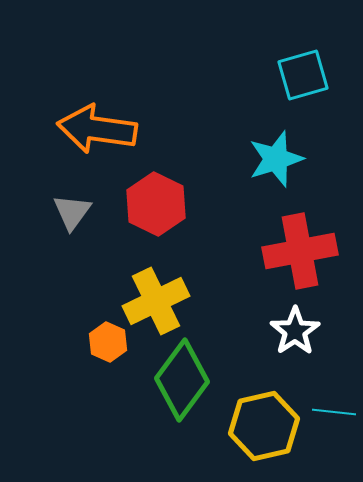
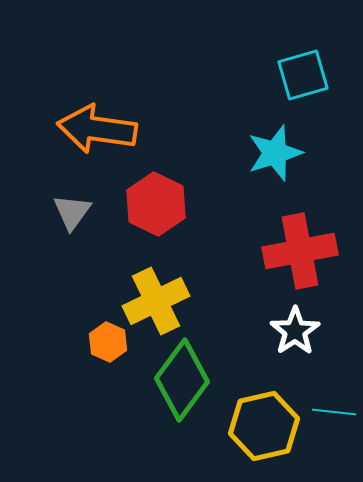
cyan star: moved 1 px left, 6 px up
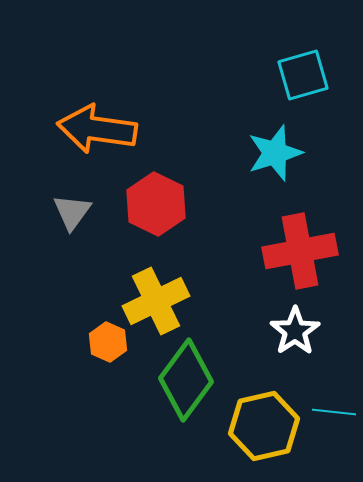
green diamond: moved 4 px right
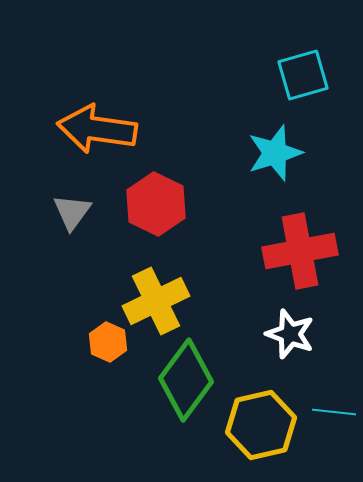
white star: moved 5 px left, 3 px down; rotated 18 degrees counterclockwise
yellow hexagon: moved 3 px left, 1 px up
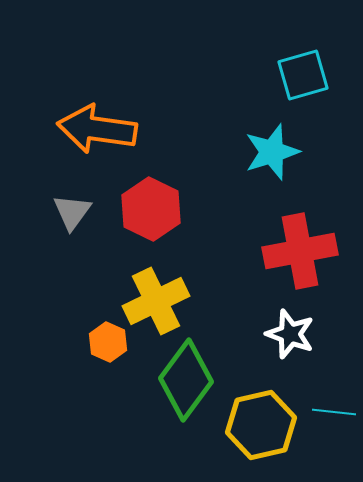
cyan star: moved 3 px left, 1 px up
red hexagon: moved 5 px left, 5 px down
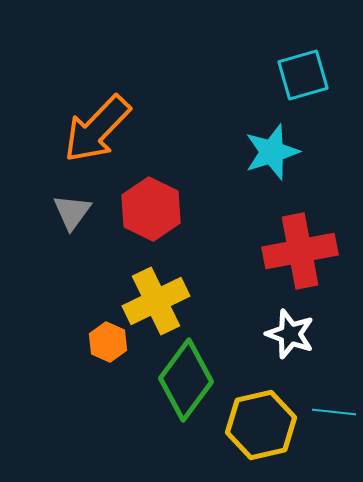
orange arrow: rotated 54 degrees counterclockwise
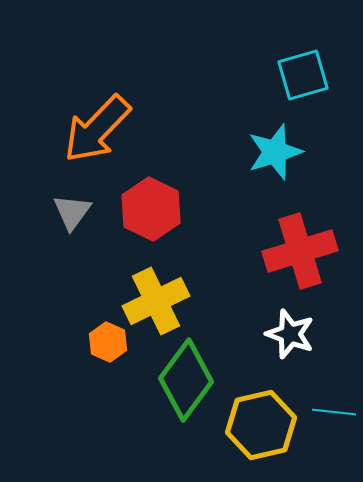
cyan star: moved 3 px right
red cross: rotated 6 degrees counterclockwise
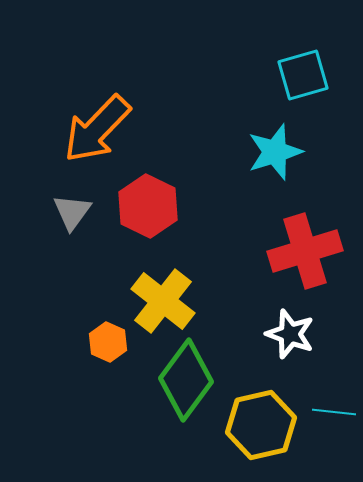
red hexagon: moved 3 px left, 3 px up
red cross: moved 5 px right
yellow cross: moved 7 px right; rotated 26 degrees counterclockwise
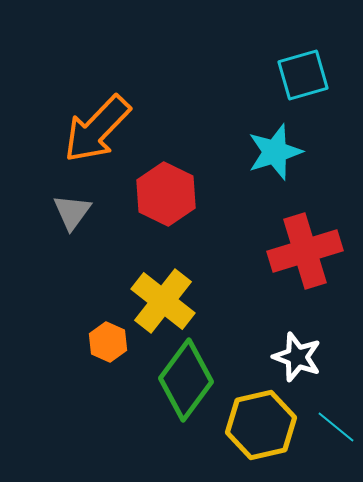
red hexagon: moved 18 px right, 12 px up
white star: moved 7 px right, 23 px down
cyan line: moved 2 px right, 15 px down; rotated 33 degrees clockwise
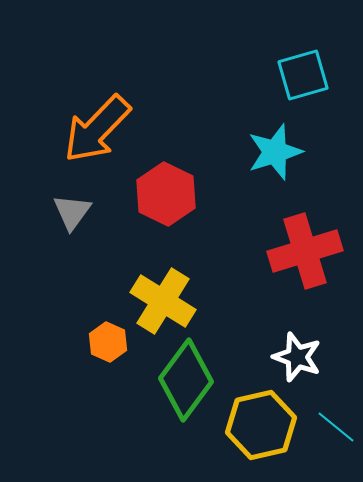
yellow cross: rotated 6 degrees counterclockwise
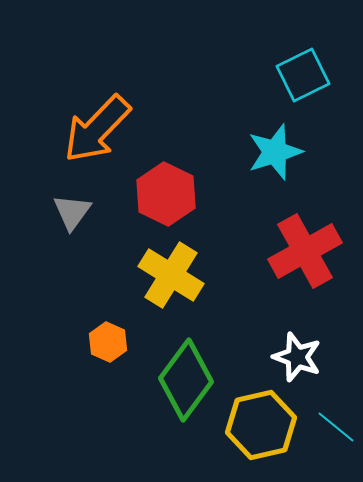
cyan square: rotated 10 degrees counterclockwise
red cross: rotated 12 degrees counterclockwise
yellow cross: moved 8 px right, 26 px up
